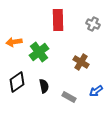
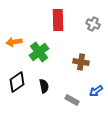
brown cross: rotated 21 degrees counterclockwise
gray rectangle: moved 3 px right, 3 px down
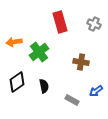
red rectangle: moved 2 px right, 2 px down; rotated 15 degrees counterclockwise
gray cross: moved 1 px right
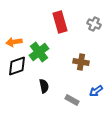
black diamond: moved 16 px up; rotated 15 degrees clockwise
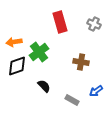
black semicircle: rotated 32 degrees counterclockwise
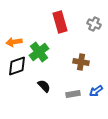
gray rectangle: moved 1 px right, 6 px up; rotated 40 degrees counterclockwise
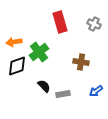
gray rectangle: moved 10 px left
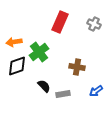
red rectangle: rotated 40 degrees clockwise
brown cross: moved 4 px left, 5 px down
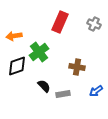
orange arrow: moved 6 px up
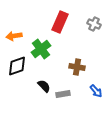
green cross: moved 2 px right, 3 px up
blue arrow: rotated 96 degrees counterclockwise
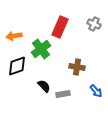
red rectangle: moved 5 px down
